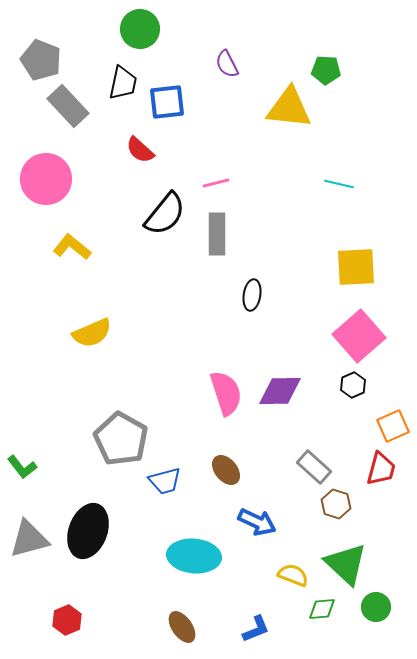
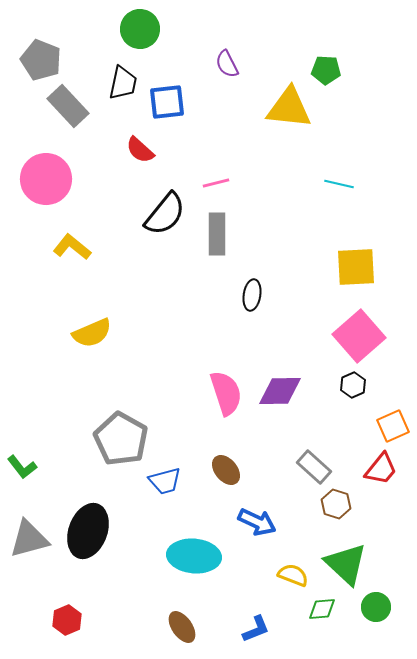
red trapezoid at (381, 469): rotated 24 degrees clockwise
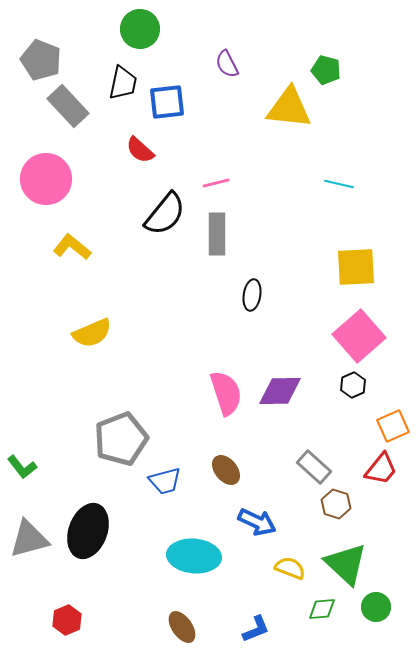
green pentagon at (326, 70): rotated 12 degrees clockwise
gray pentagon at (121, 439): rotated 22 degrees clockwise
yellow semicircle at (293, 575): moved 3 px left, 7 px up
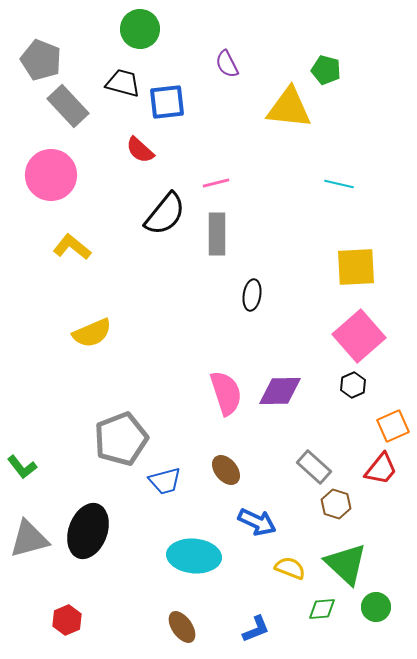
black trapezoid at (123, 83): rotated 87 degrees counterclockwise
pink circle at (46, 179): moved 5 px right, 4 px up
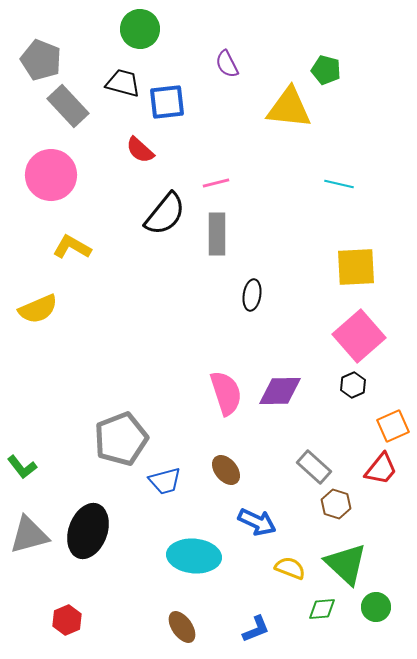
yellow L-shape at (72, 247): rotated 9 degrees counterclockwise
yellow semicircle at (92, 333): moved 54 px left, 24 px up
gray triangle at (29, 539): moved 4 px up
